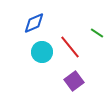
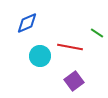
blue diamond: moved 7 px left
red line: rotated 40 degrees counterclockwise
cyan circle: moved 2 px left, 4 px down
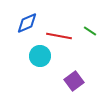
green line: moved 7 px left, 2 px up
red line: moved 11 px left, 11 px up
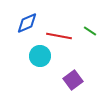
purple square: moved 1 px left, 1 px up
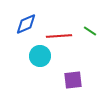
blue diamond: moved 1 px left, 1 px down
red line: rotated 15 degrees counterclockwise
purple square: rotated 30 degrees clockwise
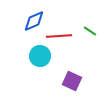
blue diamond: moved 8 px right, 3 px up
purple square: moved 1 px left, 1 px down; rotated 30 degrees clockwise
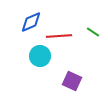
blue diamond: moved 3 px left, 1 px down
green line: moved 3 px right, 1 px down
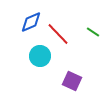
red line: moved 1 px left, 2 px up; rotated 50 degrees clockwise
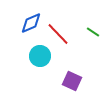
blue diamond: moved 1 px down
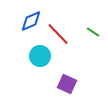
blue diamond: moved 2 px up
purple square: moved 5 px left, 3 px down
